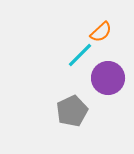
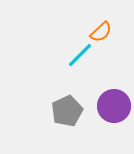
purple circle: moved 6 px right, 28 px down
gray pentagon: moved 5 px left
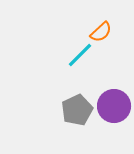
gray pentagon: moved 10 px right, 1 px up
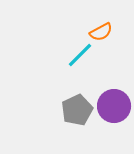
orange semicircle: rotated 15 degrees clockwise
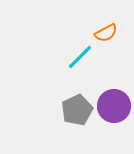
orange semicircle: moved 5 px right, 1 px down
cyan line: moved 2 px down
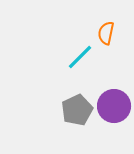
orange semicircle: rotated 130 degrees clockwise
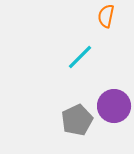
orange semicircle: moved 17 px up
gray pentagon: moved 10 px down
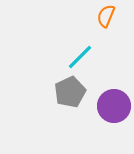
orange semicircle: rotated 10 degrees clockwise
gray pentagon: moved 7 px left, 28 px up
